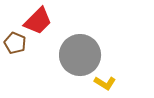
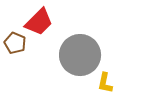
red trapezoid: moved 1 px right, 1 px down
yellow L-shape: rotated 70 degrees clockwise
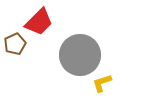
brown pentagon: moved 1 px down; rotated 25 degrees clockwise
yellow L-shape: moved 3 px left; rotated 60 degrees clockwise
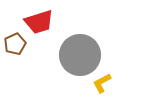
red trapezoid: rotated 28 degrees clockwise
yellow L-shape: rotated 10 degrees counterclockwise
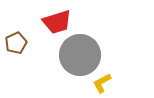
red trapezoid: moved 18 px right
brown pentagon: moved 1 px right, 1 px up
